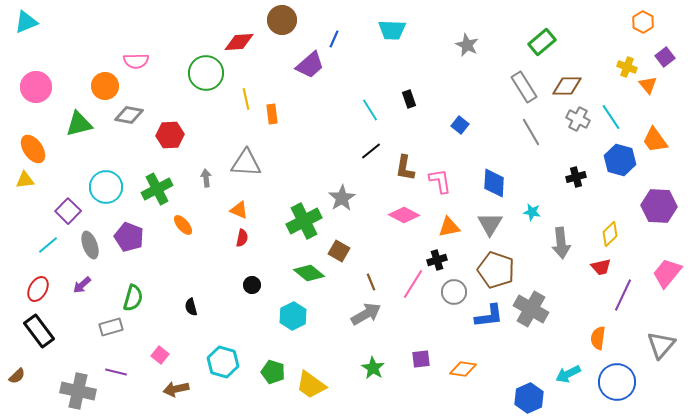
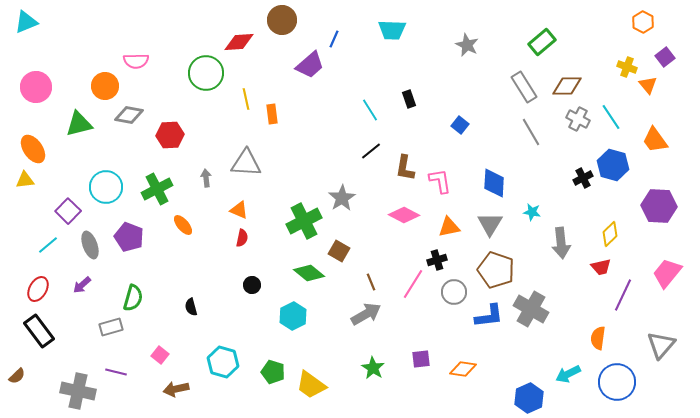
blue hexagon at (620, 160): moved 7 px left, 5 px down
black cross at (576, 177): moved 7 px right, 1 px down; rotated 12 degrees counterclockwise
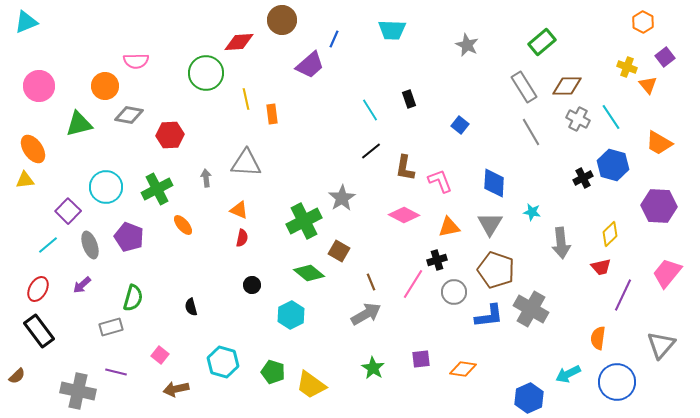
pink circle at (36, 87): moved 3 px right, 1 px up
orange trapezoid at (655, 140): moved 4 px right, 3 px down; rotated 24 degrees counterclockwise
pink L-shape at (440, 181): rotated 12 degrees counterclockwise
cyan hexagon at (293, 316): moved 2 px left, 1 px up
